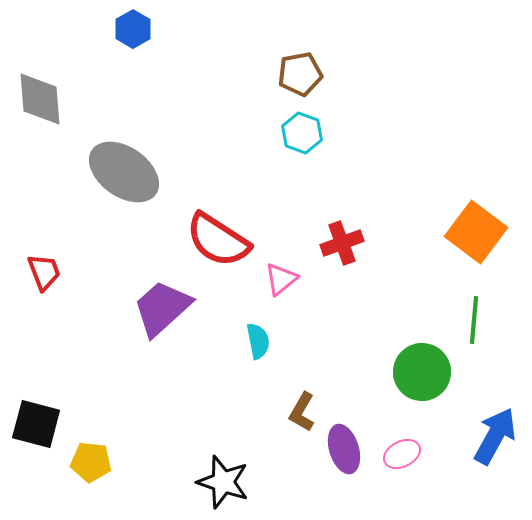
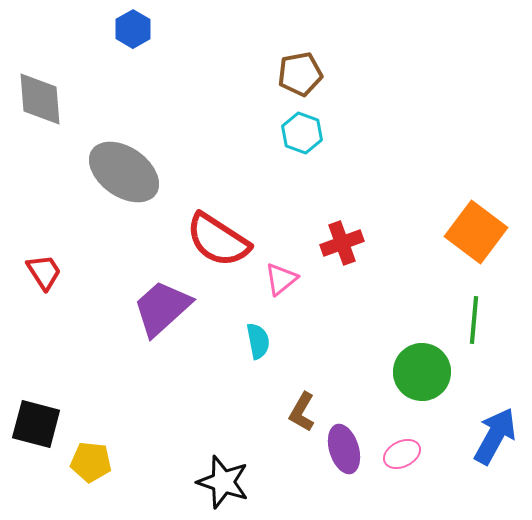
red trapezoid: rotated 12 degrees counterclockwise
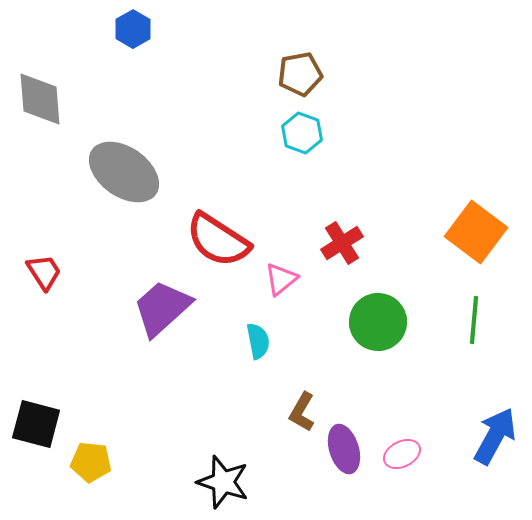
red cross: rotated 12 degrees counterclockwise
green circle: moved 44 px left, 50 px up
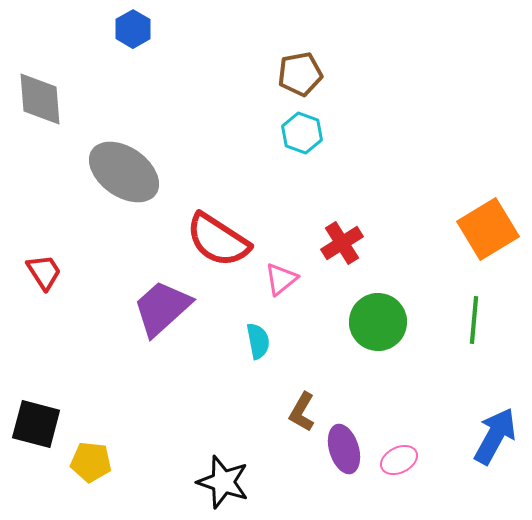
orange square: moved 12 px right, 3 px up; rotated 22 degrees clockwise
pink ellipse: moved 3 px left, 6 px down
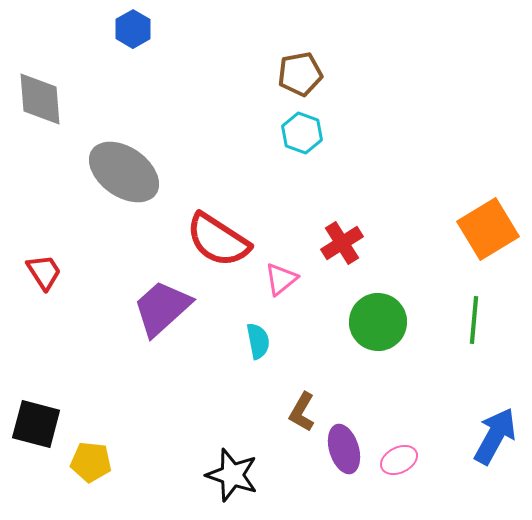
black star: moved 9 px right, 7 px up
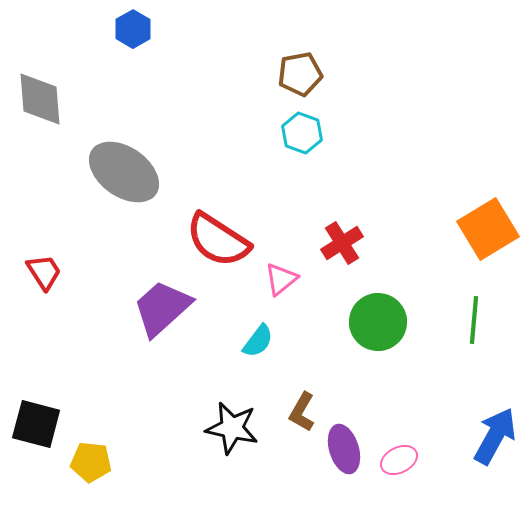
cyan semicircle: rotated 48 degrees clockwise
black star: moved 47 px up; rotated 6 degrees counterclockwise
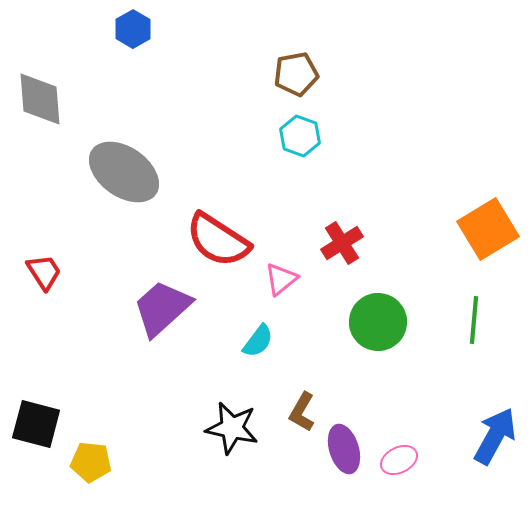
brown pentagon: moved 4 px left
cyan hexagon: moved 2 px left, 3 px down
